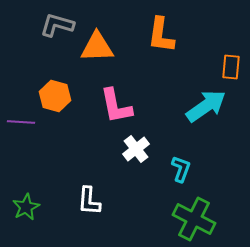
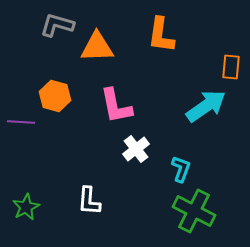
green cross: moved 8 px up
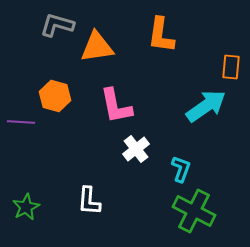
orange triangle: rotated 6 degrees counterclockwise
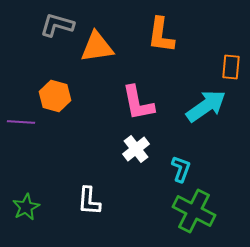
pink L-shape: moved 22 px right, 3 px up
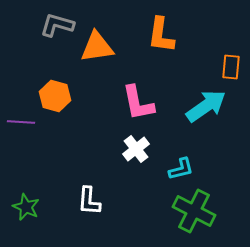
cyan L-shape: rotated 56 degrees clockwise
green star: rotated 20 degrees counterclockwise
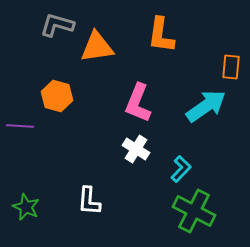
orange hexagon: moved 2 px right
pink L-shape: rotated 33 degrees clockwise
purple line: moved 1 px left, 4 px down
white cross: rotated 20 degrees counterclockwise
cyan L-shape: rotated 32 degrees counterclockwise
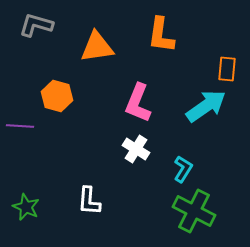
gray L-shape: moved 21 px left
orange rectangle: moved 4 px left, 2 px down
cyan L-shape: moved 2 px right; rotated 12 degrees counterclockwise
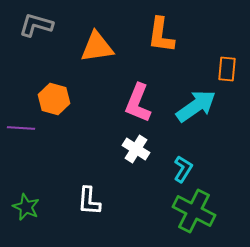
orange hexagon: moved 3 px left, 3 px down
cyan arrow: moved 10 px left
purple line: moved 1 px right, 2 px down
